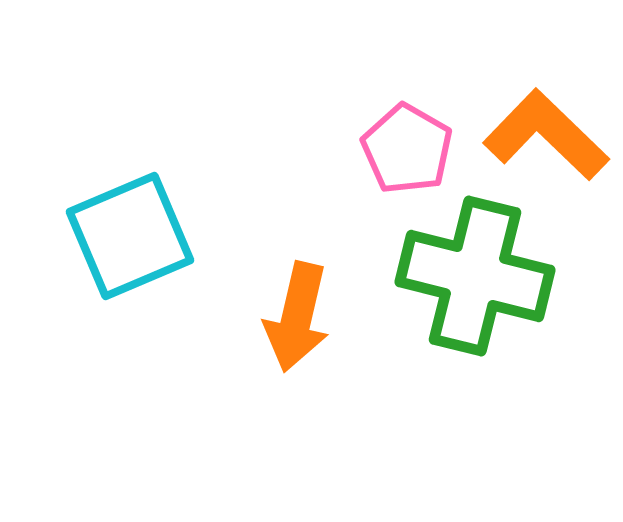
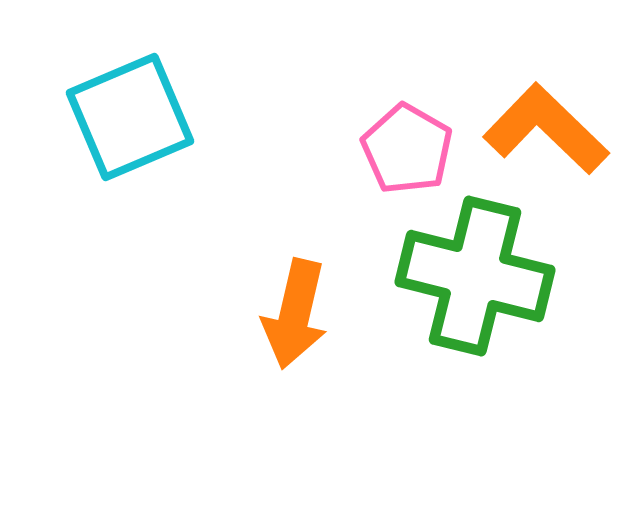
orange L-shape: moved 6 px up
cyan square: moved 119 px up
orange arrow: moved 2 px left, 3 px up
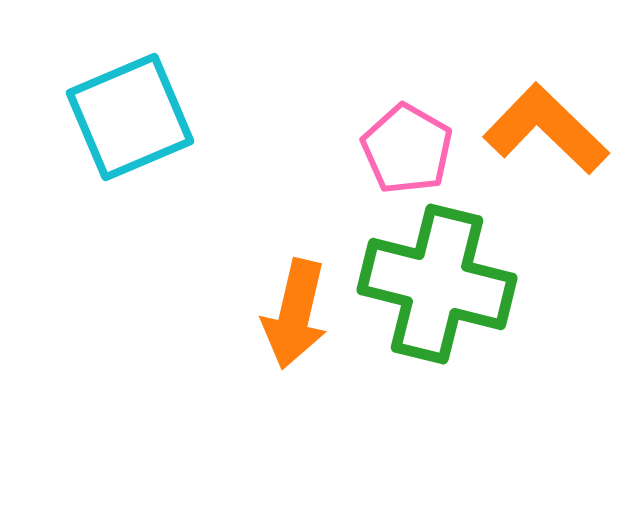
green cross: moved 38 px left, 8 px down
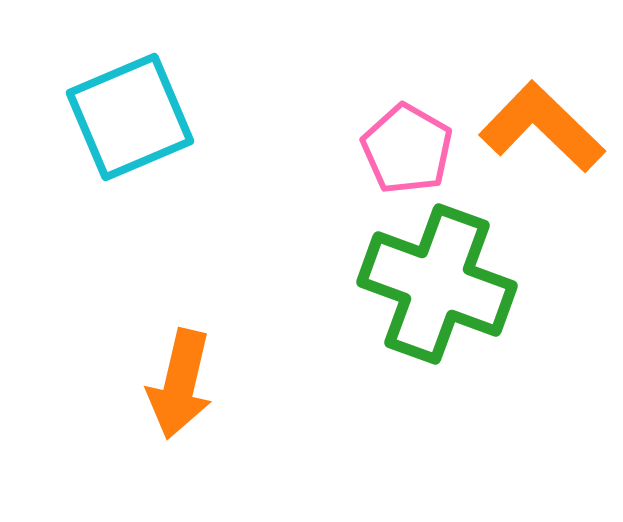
orange L-shape: moved 4 px left, 2 px up
green cross: rotated 6 degrees clockwise
orange arrow: moved 115 px left, 70 px down
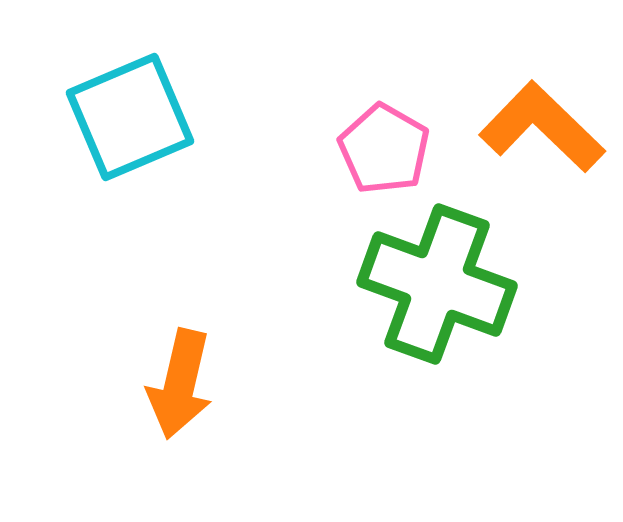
pink pentagon: moved 23 px left
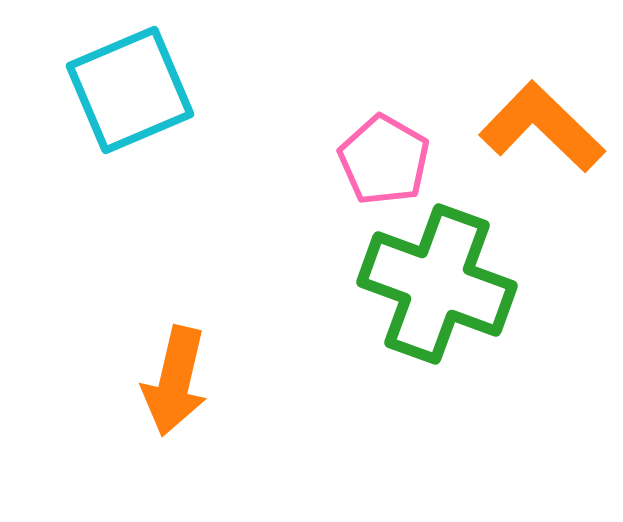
cyan square: moved 27 px up
pink pentagon: moved 11 px down
orange arrow: moved 5 px left, 3 px up
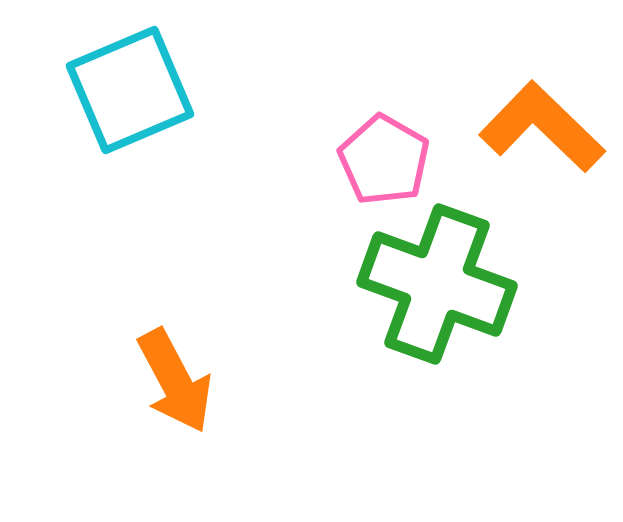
orange arrow: rotated 41 degrees counterclockwise
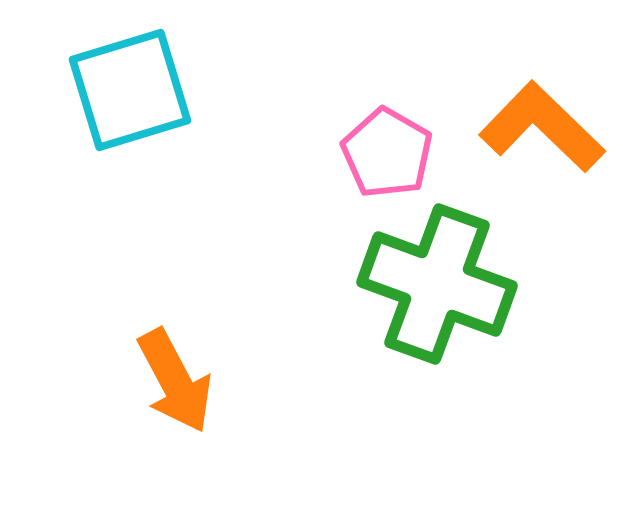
cyan square: rotated 6 degrees clockwise
pink pentagon: moved 3 px right, 7 px up
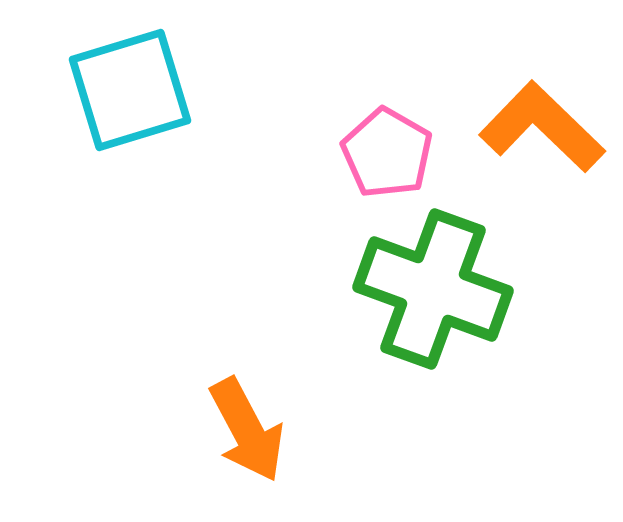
green cross: moved 4 px left, 5 px down
orange arrow: moved 72 px right, 49 px down
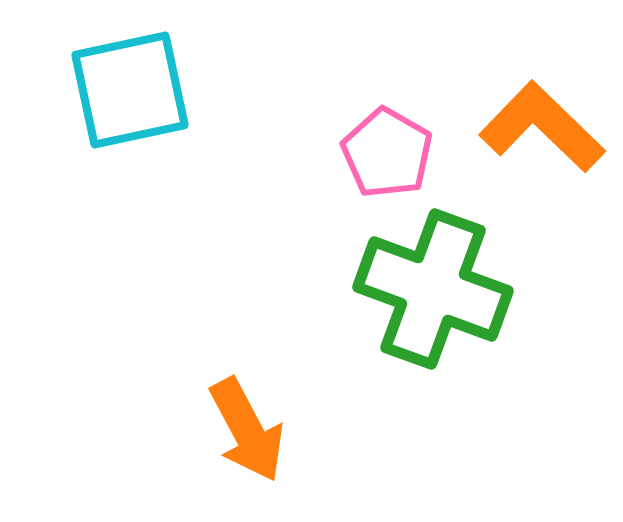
cyan square: rotated 5 degrees clockwise
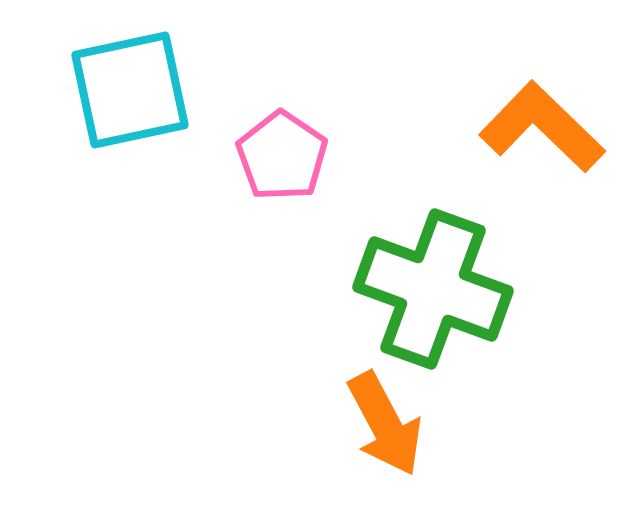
pink pentagon: moved 105 px left, 3 px down; rotated 4 degrees clockwise
orange arrow: moved 138 px right, 6 px up
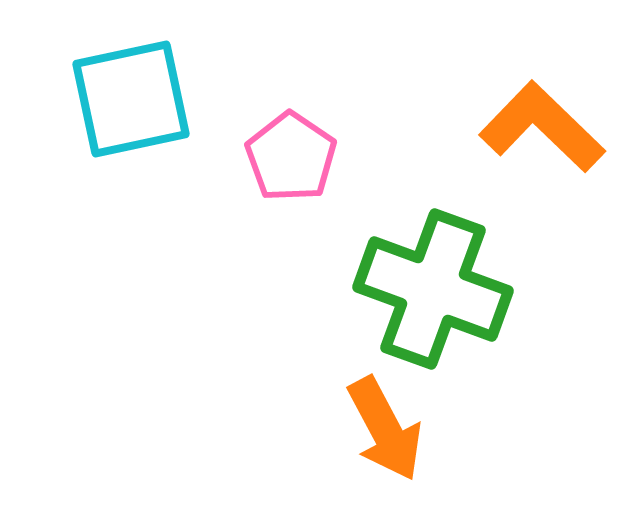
cyan square: moved 1 px right, 9 px down
pink pentagon: moved 9 px right, 1 px down
orange arrow: moved 5 px down
